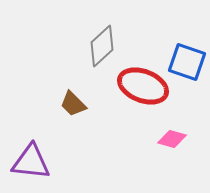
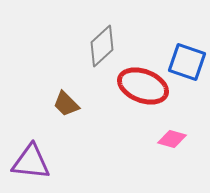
brown trapezoid: moved 7 px left
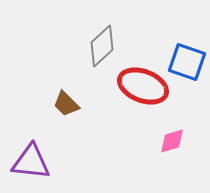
pink diamond: moved 2 px down; rotated 32 degrees counterclockwise
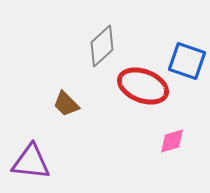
blue square: moved 1 px up
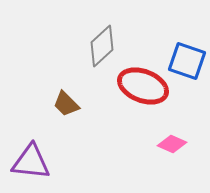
pink diamond: moved 3 px down; rotated 40 degrees clockwise
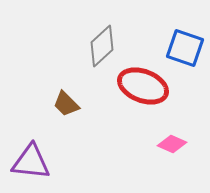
blue square: moved 2 px left, 13 px up
